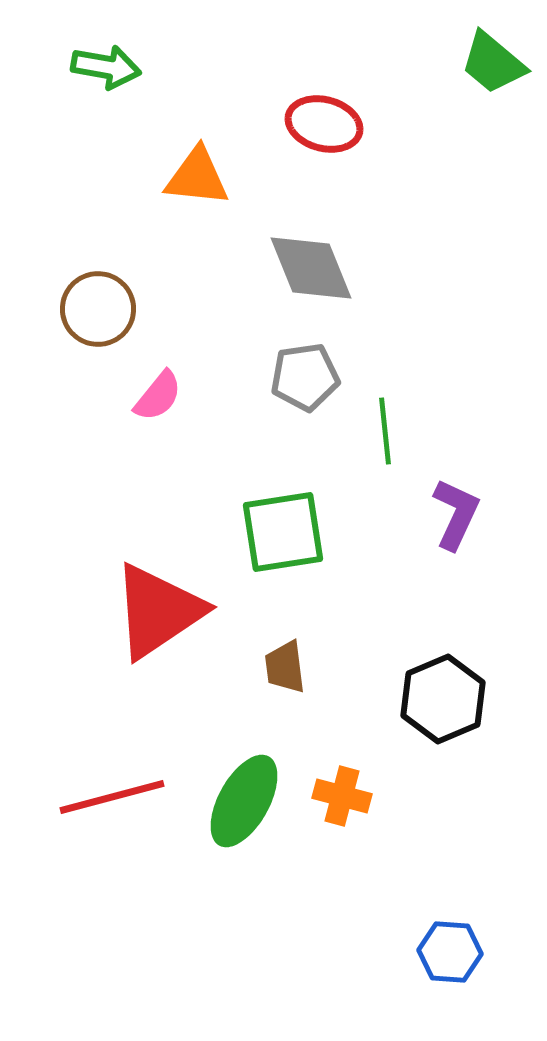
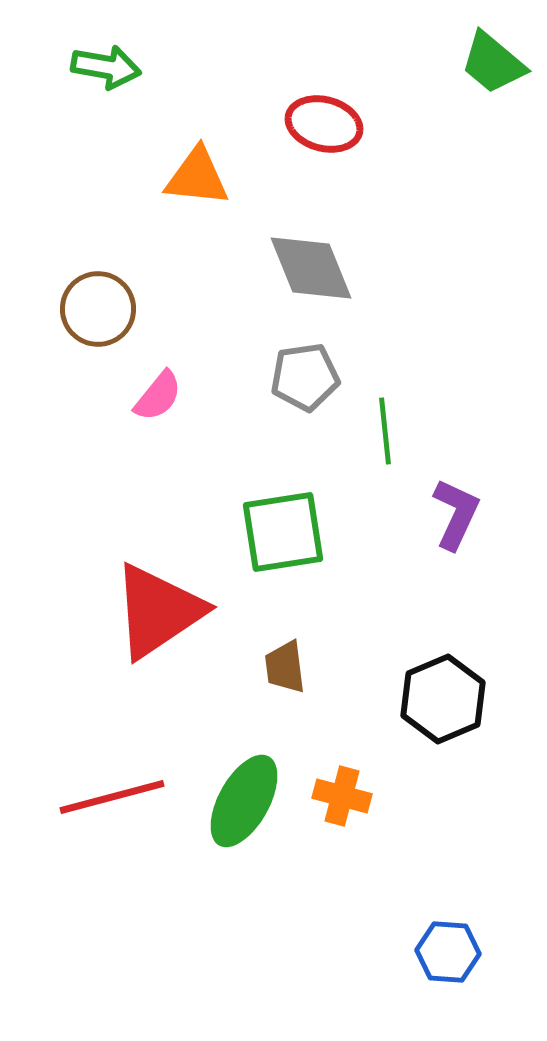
blue hexagon: moved 2 px left
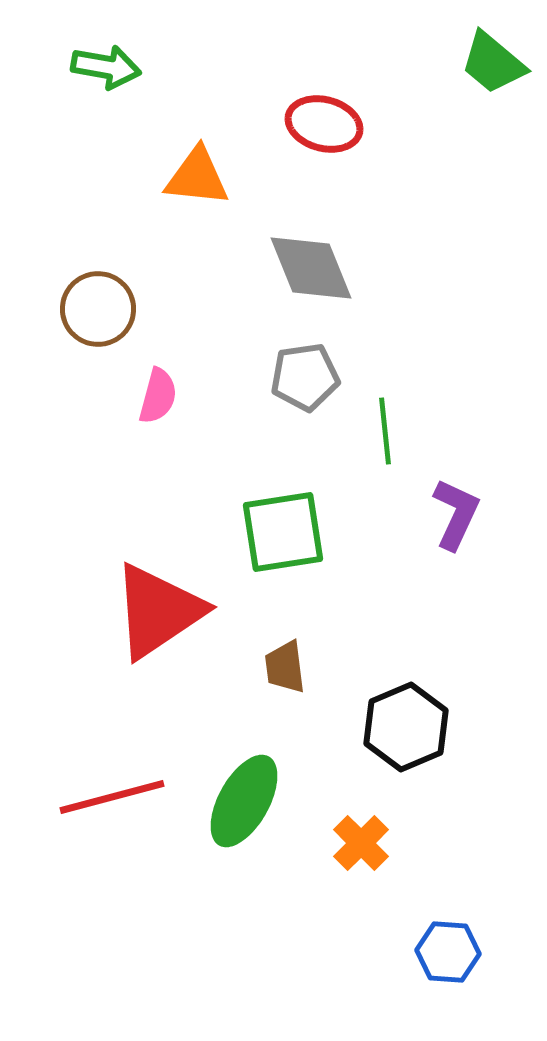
pink semicircle: rotated 24 degrees counterclockwise
black hexagon: moved 37 px left, 28 px down
orange cross: moved 19 px right, 47 px down; rotated 30 degrees clockwise
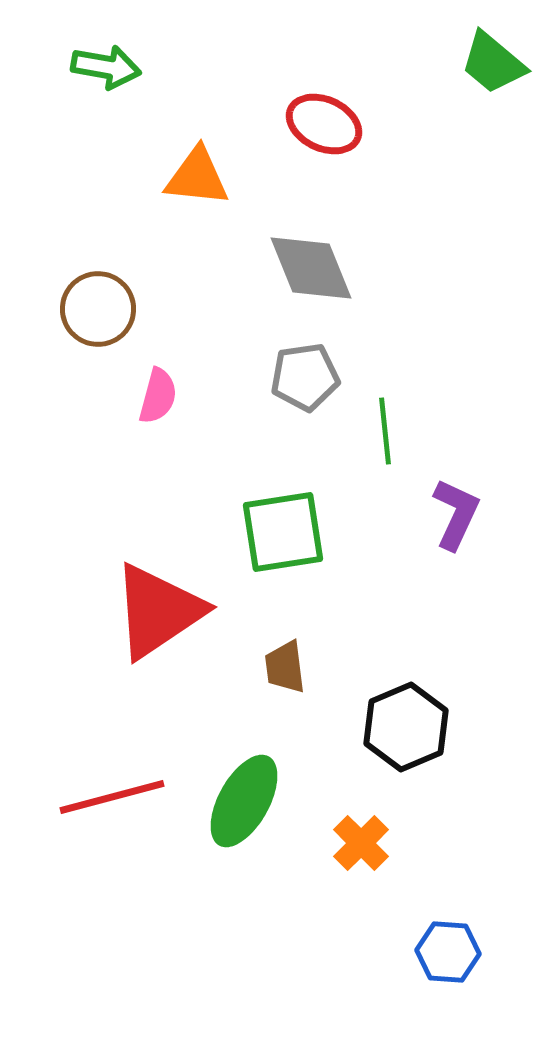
red ellipse: rotated 10 degrees clockwise
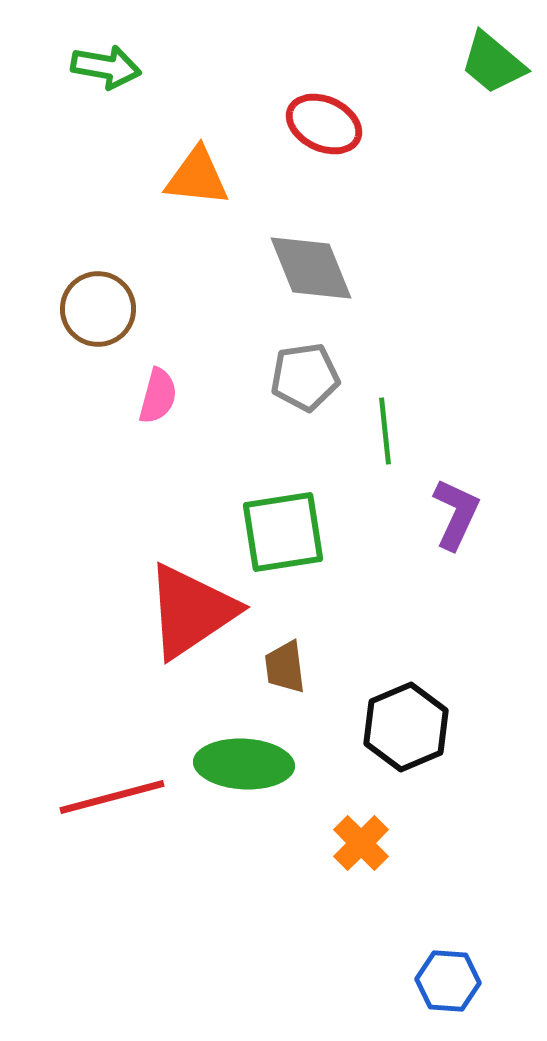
red triangle: moved 33 px right
green ellipse: moved 37 px up; rotated 64 degrees clockwise
blue hexagon: moved 29 px down
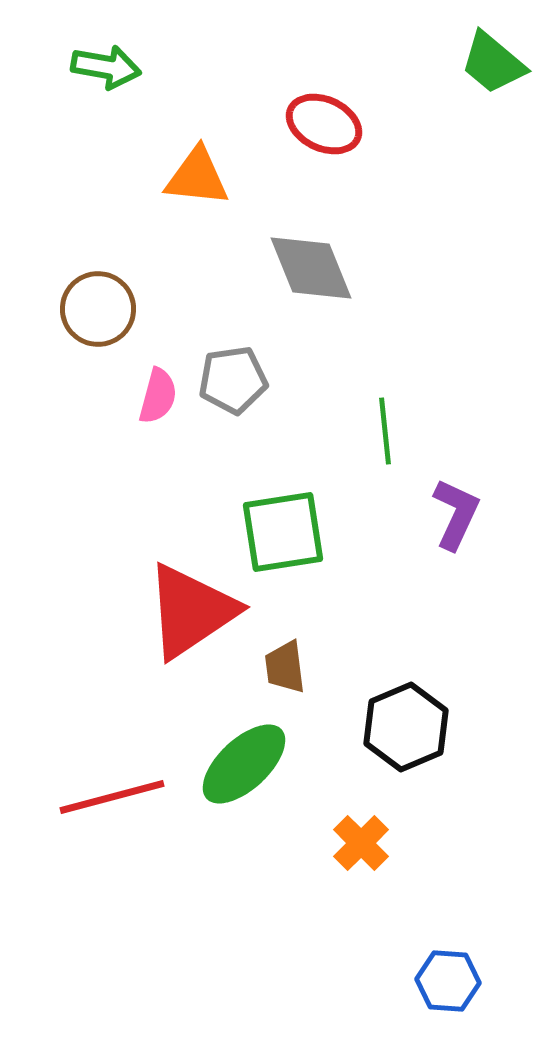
gray pentagon: moved 72 px left, 3 px down
green ellipse: rotated 46 degrees counterclockwise
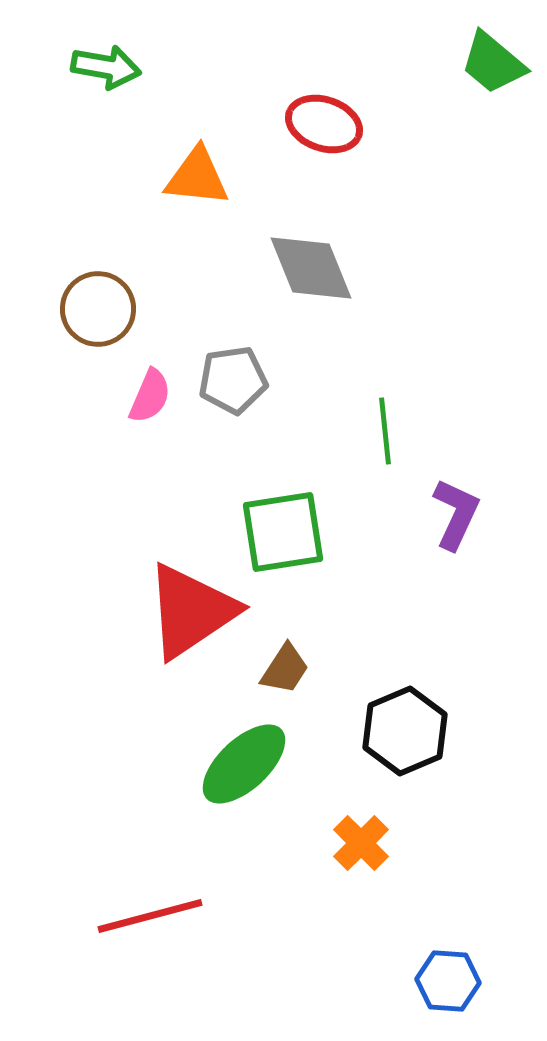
red ellipse: rotated 6 degrees counterclockwise
pink semicircle: moved 8 px left; rotated 8 degrees clockwise
brown trapezoid: moved 2 px down; rotated 140 degrees counterclockwise
black hexagon: moved 1 px left, 4 px down
red line: moved 38 px right, 119 px down
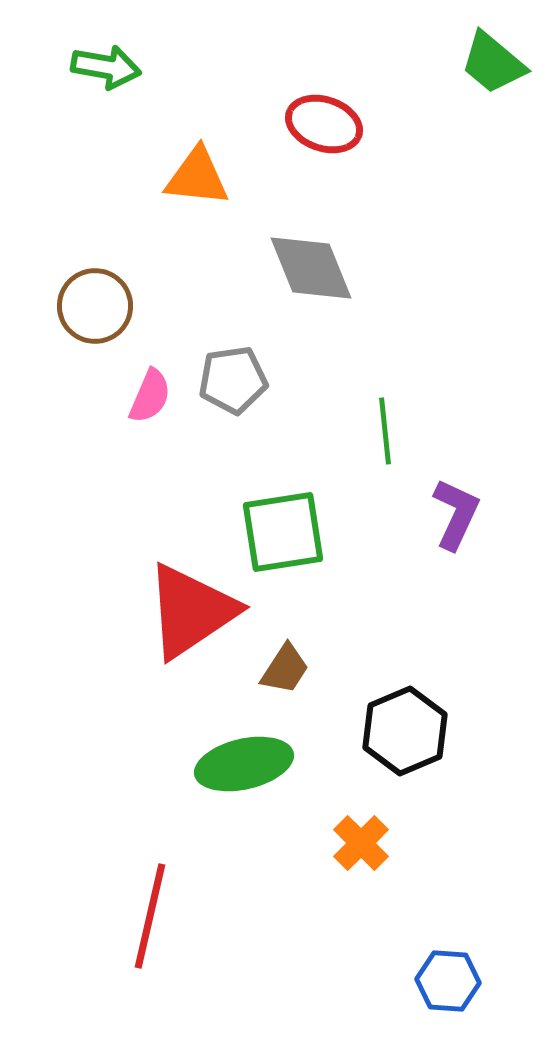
brown circle: moved 3 px left, 3 px up
green ellipse: rotated 30 degrees clockwise
red line: rotated 62 degrees counterclockwise
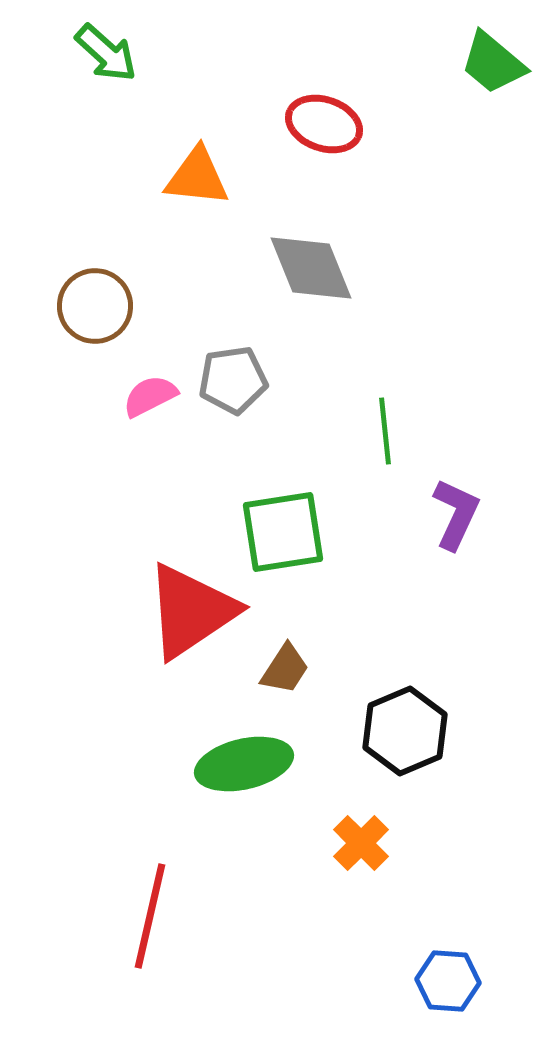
green arrow: moved 14 px up; rotated 32 degrees clockwise
pink semicircle: rotated 140 degrees counterclockwise
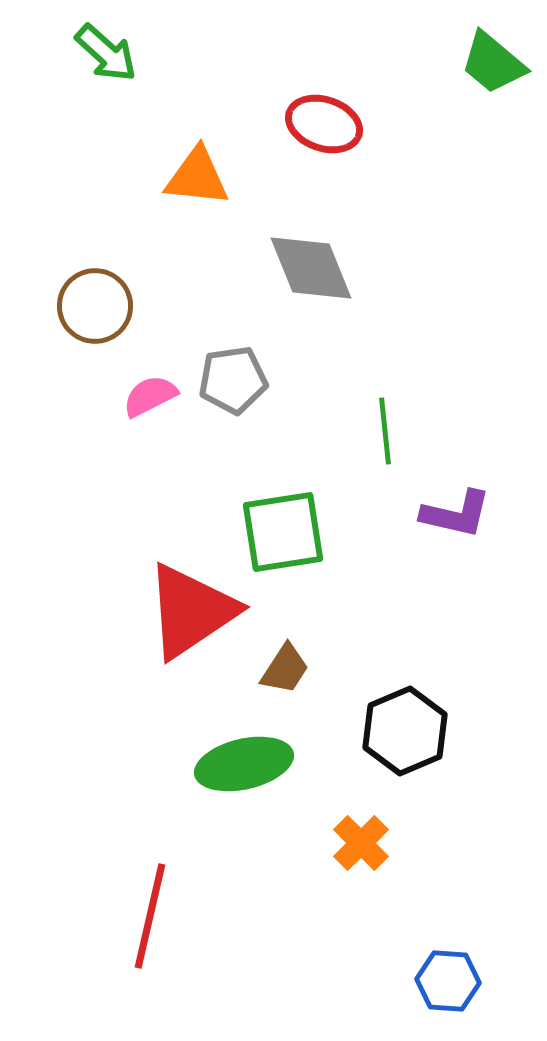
purple L-shape: rotated 78 degrees clockwise
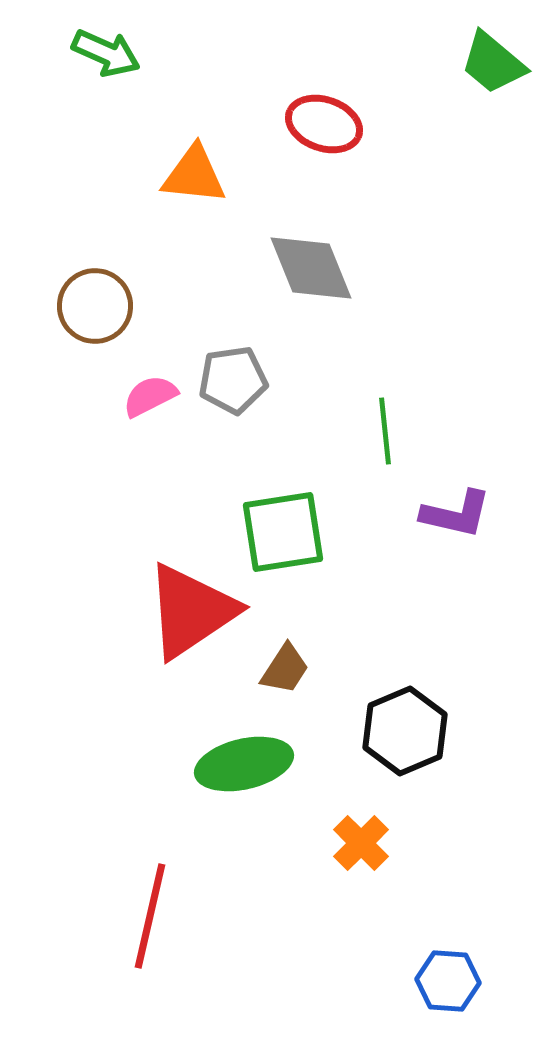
green arrow: rotated 18 degrees counterclockwise
orange triangle: moved 3 px left, 2 px up
